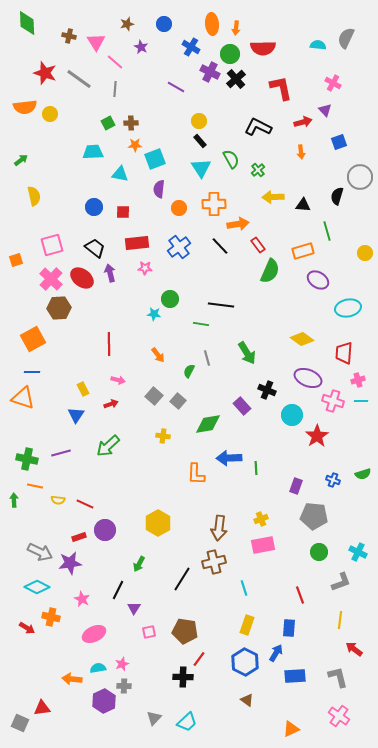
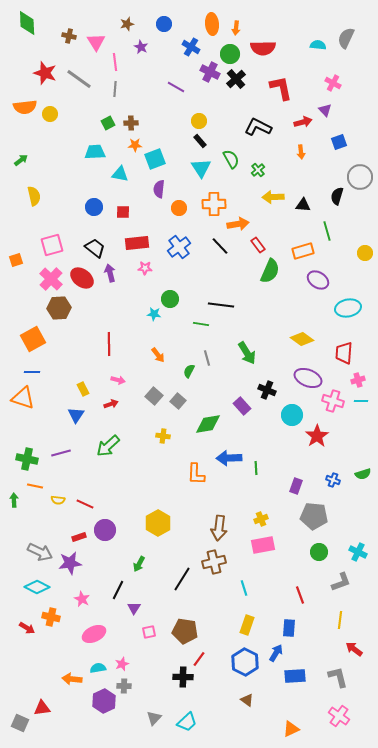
pink line at (115, 62): rotated 42 degrees clockwise
cyan trapezoid at (93, 152): moved 2 px right
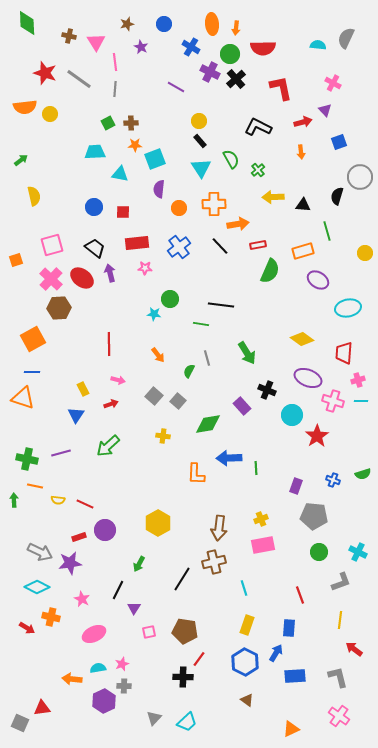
red rectangle at (258, 245): rotated 63 degrees counterclockwise
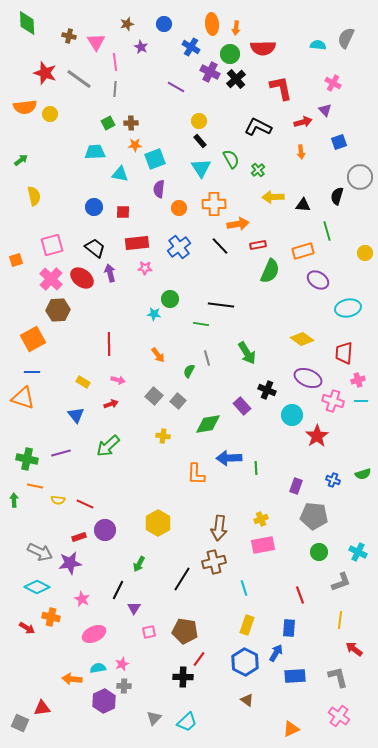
brown hexagon at (59, 308): moved 1 px left, 2 px down
yellow rectangle at (83, 389): moved 7 px up; rotated 32 degrees counterclockwise
blue triangle at (76, 415): rotated 12 degrees counterclockwise
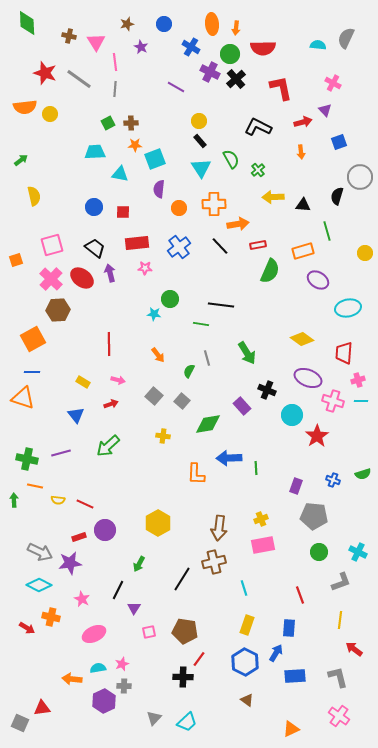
gray square at (178, 401): moved 4 px right
cyan diamond at (37, 587): moved 2 px right, 2 px up
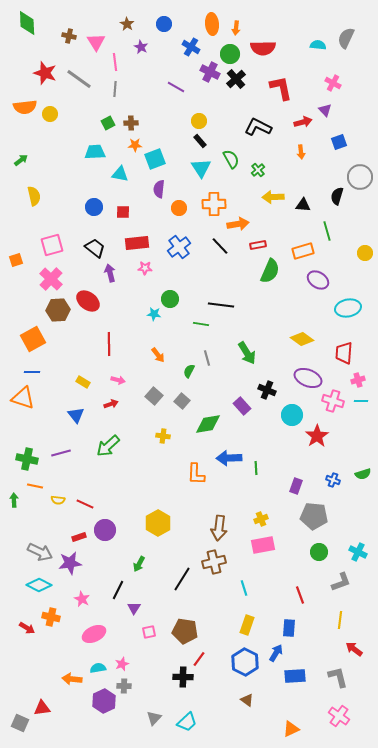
brown star at (127, 24): rotated 24 degrees counterclockwise
red ellipse at (82, 278): moved 6 px right, 23 px down
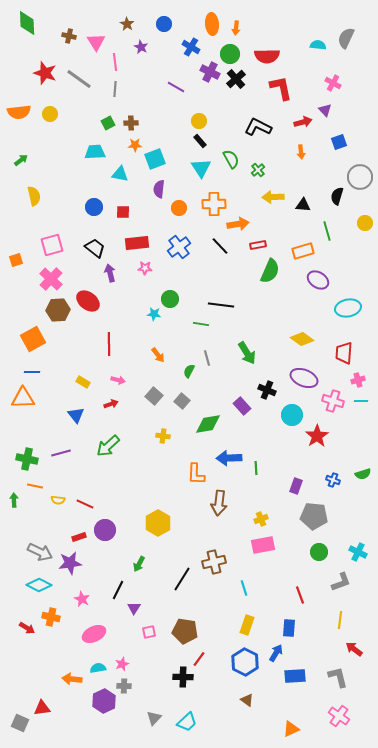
red semicircle at (263, 48): moved 4 px right, 8 px down
orange semicircle at (25, 107): moved 6 px left, 5 px down
yellow circle at (365, 253): moved 30 px up
purple ellipse at (308, 378): moved 4 px left
orange triangle at (23, 398): rotated 20 degrees counterclockwise
brown arrow at (219, 528): moved 25 px up
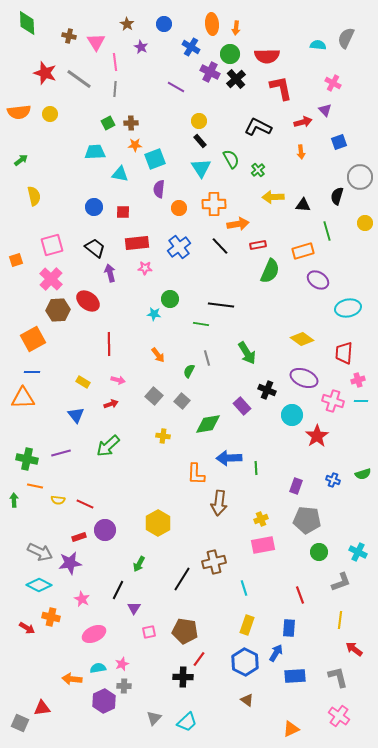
gray pentagon at (314, 516): moved 7 px left, 4 px down
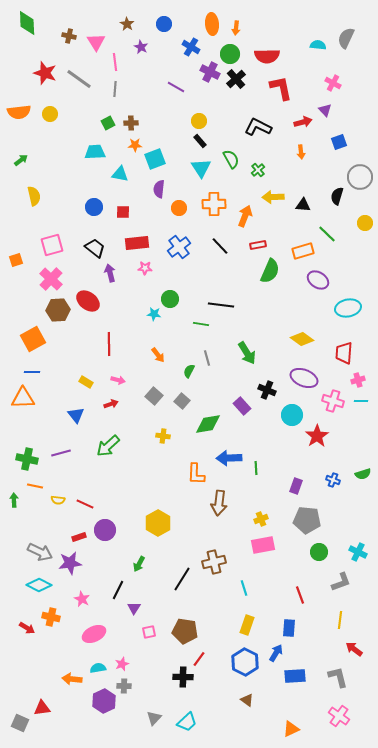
orange arrow at (238, 224): moved 7 px right, 8 px up; rotated 60 degrees counterclockwise
green line at (327, 231): moved 3 px down; rotated 30 degrees counterclockwise
yellow rectangle at (83, 382): moved 3 px right
